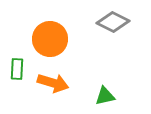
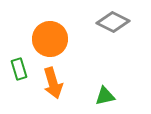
green rectangle: moved 2 px right; rotated 20 degrees counterclockwise
orange arrow: rotated 56 degrees clockwise
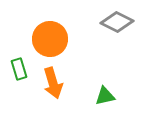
gray diamond: moved 4 px right
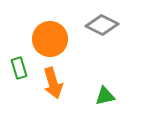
gray diamond: moved 15 px left, 3 px down
green rectangle: moved 1 px up
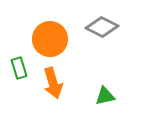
gray diamond: moved 2 px down
